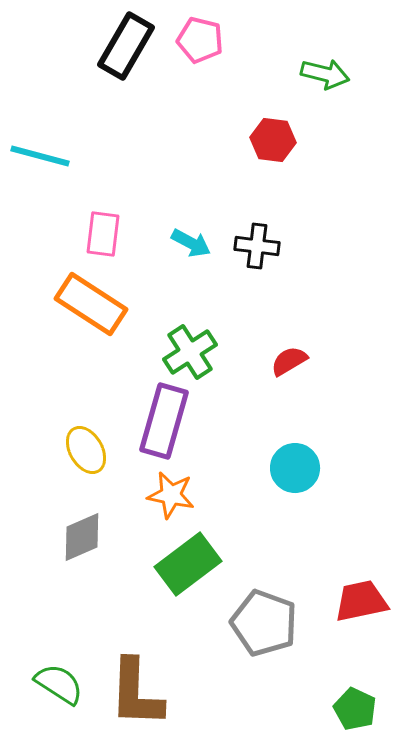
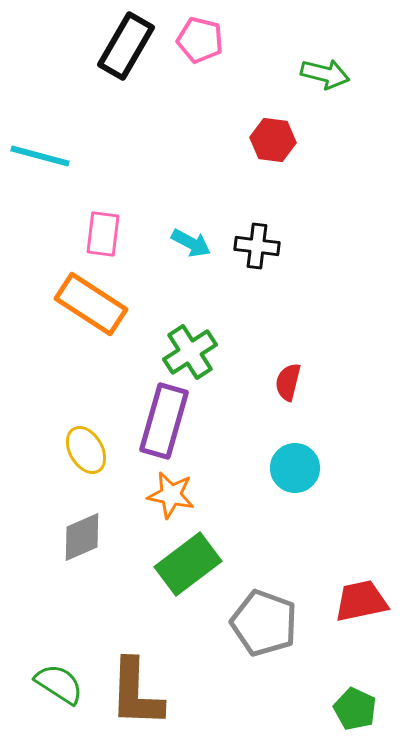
red semicircle: moved 1 px left, 21 px down; rotated 45 degrees counterclockwise
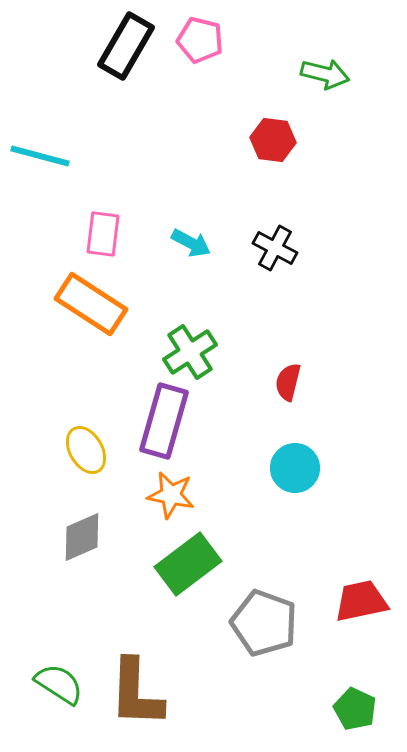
black cross: moved 18 px right, 2 px down; rotated 21 degrees clockwise
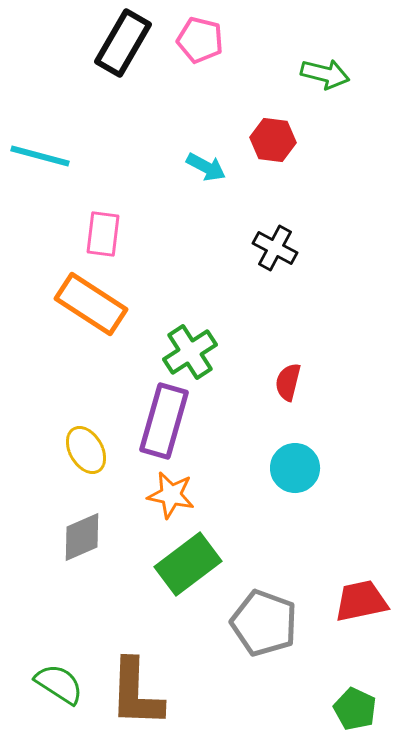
black rectangle: moved 3 px left, 3 px up
cyan arrow: moved 15 px right, 76 px up
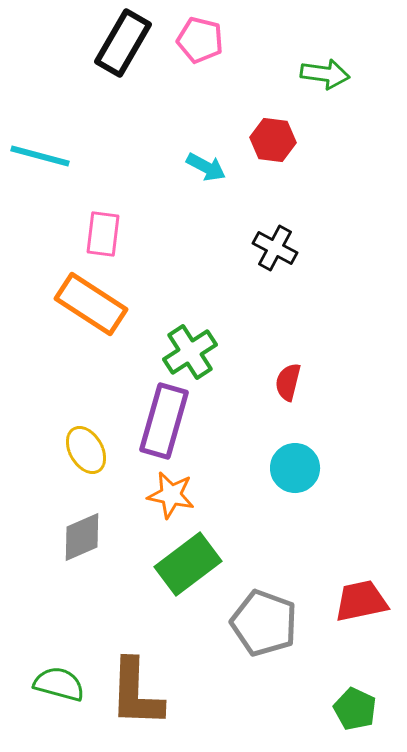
green arrow: rotated 6 degrees counterclockwise
green semicircle: rotated 18 degrees counterclockwise
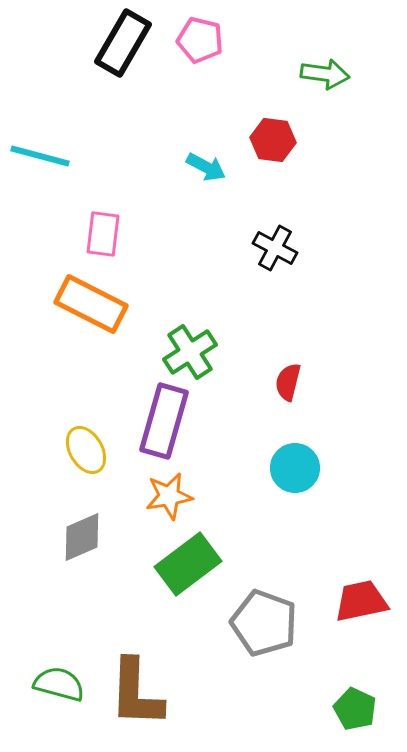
orange rectangle: rotated 6 degrees counterclockwise
orange star: moved 2 px left, 1 px down; rotated 21 degrees counterclockwise
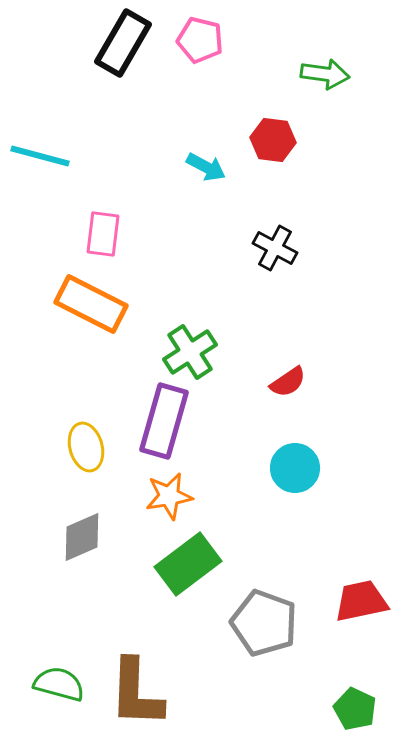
red semicircle: rotated 138 degrees counterclockwise
yellow ellipse: moved 3 px up; rotated 15 degrees clockwise
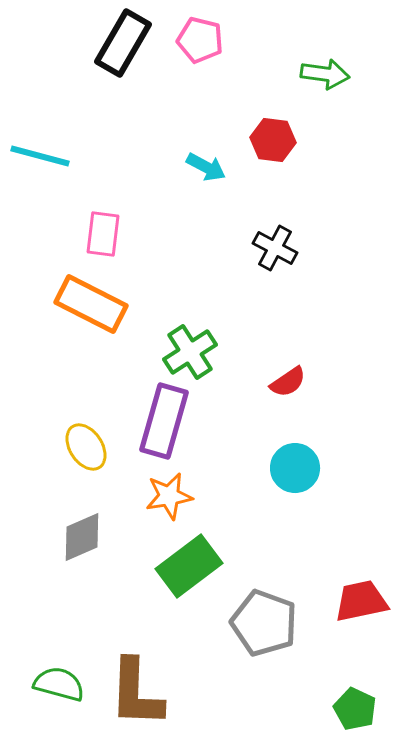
yellow ellipse: rotated 18 degrees counterclockwise
green rectangle: moved 1 px right, 2 px down
